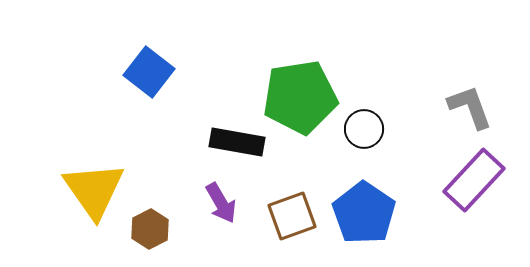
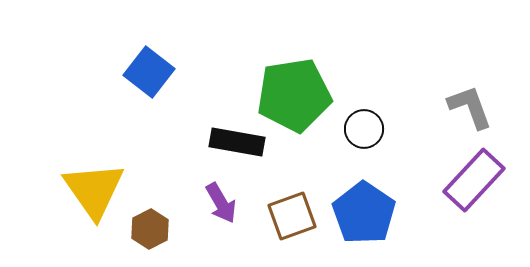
green pentagon: moved 6 px left, 2 px up
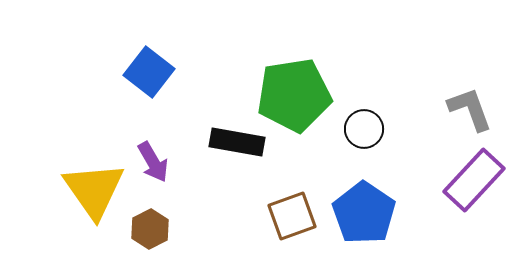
gray L-shape: moved 2 px down
purple arrow: moved 68 px left, 41 px up
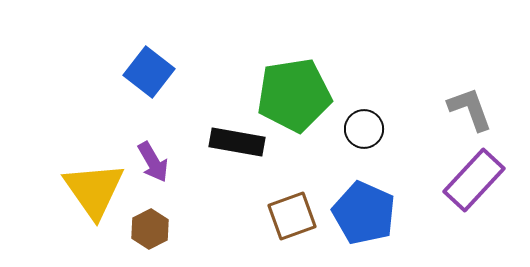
blue pentagon: rotated 10 degrees counterclockwise
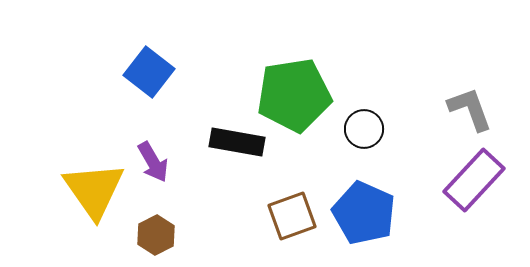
brown hexagon: moved 6 px right, 6 px down
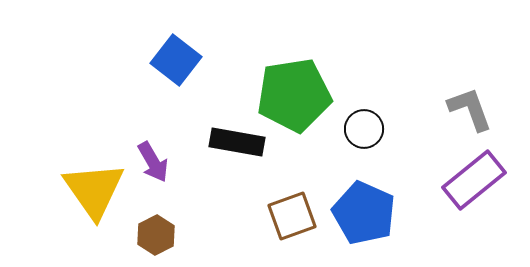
blue square: moved 27 px right, 12 px up
purple rectangle: rotated 8 degrees clockwise
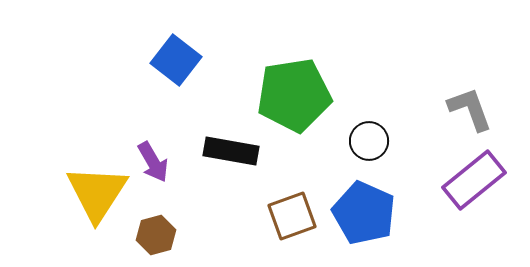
black circle: moved 5 px right, 12 px down
black rectangle: moved 6 px left, 9 px down
yellow triangle: moved 3 px right, 3 px down; rotated 8 degrees clockwise
brown hexagon: rotated 12 degrees clockwise
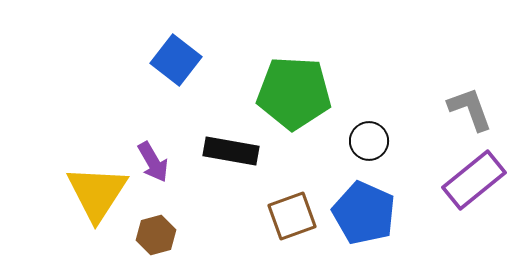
green pentagon: moved 2 px up; rotated 12 degrees clockwise
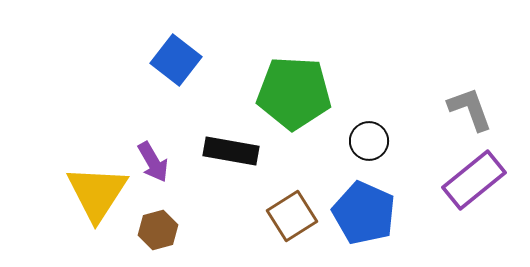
brown square: rotated 12 degrees counterclockwise
brown hexagon: moved 2 px right, 5 px up
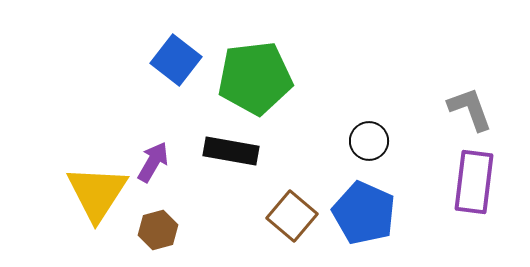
green pentagon: moved 39 px left, 15 px up; rotated 10 degrees counterclockwise
purple arrow: rotated 120 degrees counterclockwise
purple rectangle: moved 2 px down; rotated 44 degrees counterclockwise
brown square: rotated 18 degrees counterclockwise
